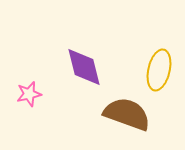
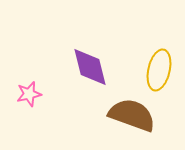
purple diamond: moved 6 px right
brown semicircle: moved 5 px right, 1 px down
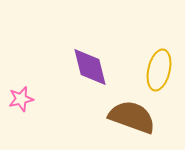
pink star: moved 8 px left, 5 px down
brown semicircle: moved 2 px down
